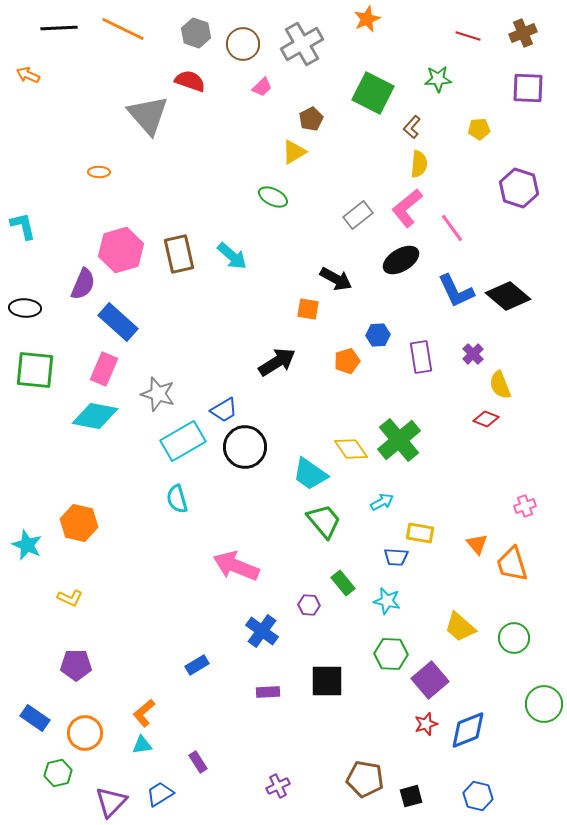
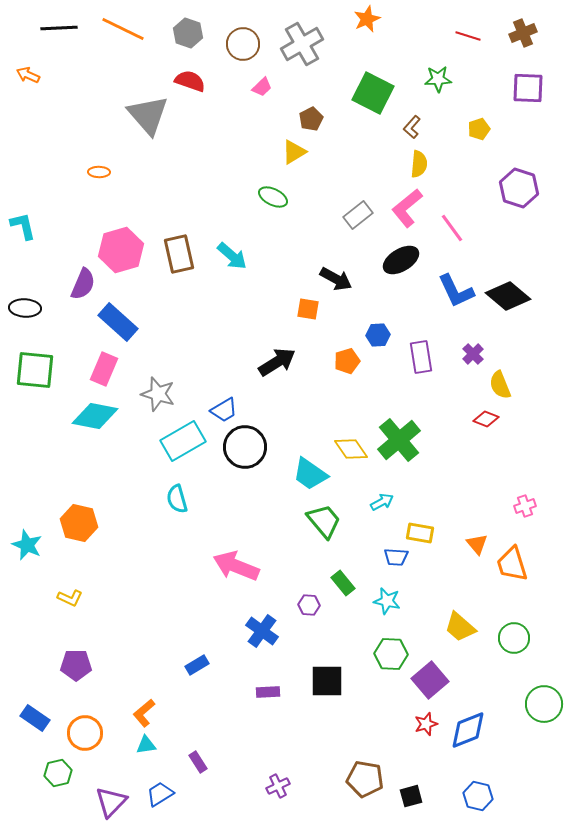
gray hexagon at (196, 33): moved 8 px left
yellow pentagon at (479, 129): rotated 15 degrees counterclockwise
cyan triangle at (142, 745): moved 4 px right
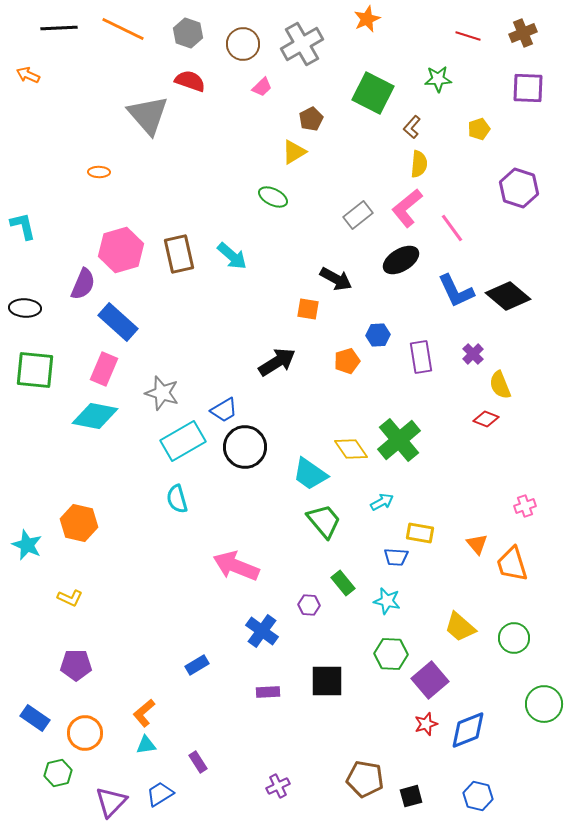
gray star at (158, 394): moved 4 px right, 1 px up
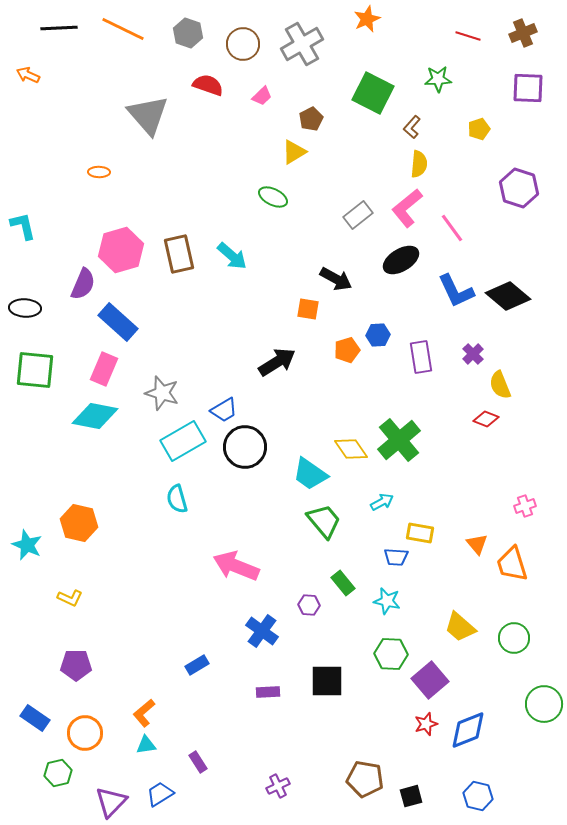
red semicircle at (190, 81): moved 18 px right, 4 px down
pink trapezoid at (262, 87): moved 9 px down
orange pentagon at (347, 361): moved 11 px up
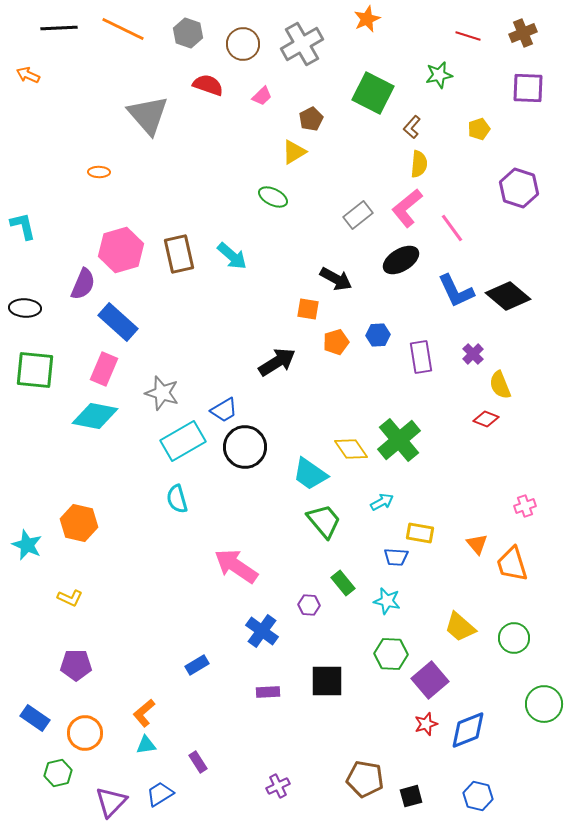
green star at (438, 79): moved 1 px right, 4 px up; rotated 8 degrees counterclockwise
orange pentagon at (347, 350): moved 11 px left, 8 px up
pink arrow at (236, 566): rotated 12 degrees clockwise
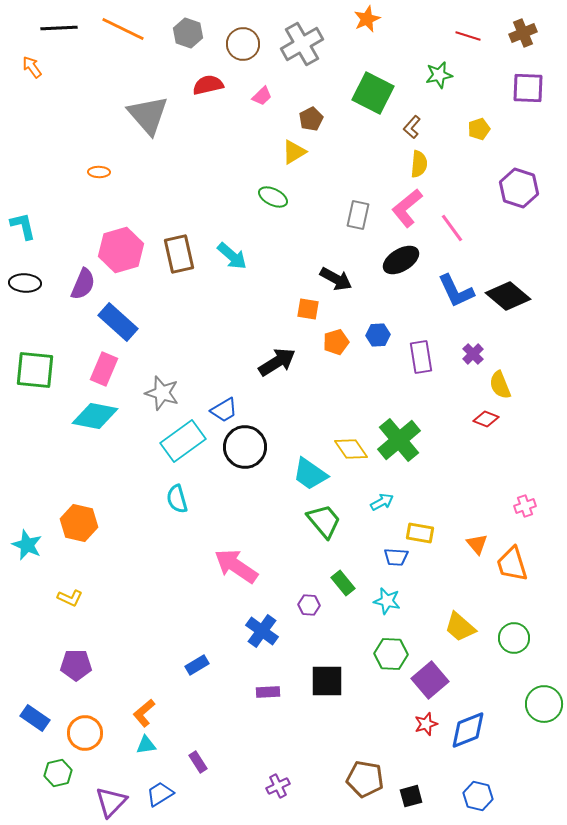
orange arrow at (28, 75): moved 4 px right, 8 px up; rotated 30 degrees clockwise
red semicircle at (208, 85): rotated 32 degrees counterclockwise
gray rectangle at (358, 215): rotated 40 degrees counterclockwise
black ellipse at (25, 308): moved 25 px up
cyan rectangle at (183, 441): rotated 6 degrees counterclockwise
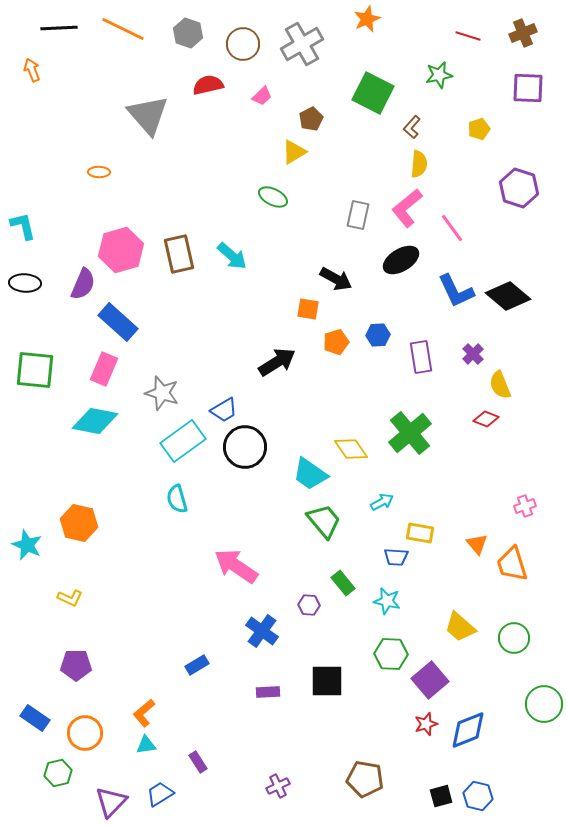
orange arrow at (32, 67): moved 3 px down; rotated 15 degrees clockwise
cyan diamond at (95, 416): moved 5 px down
green cross at (399, 440): moved 11 px right, 7 px up
black square at (411, 796): moved 30 px right
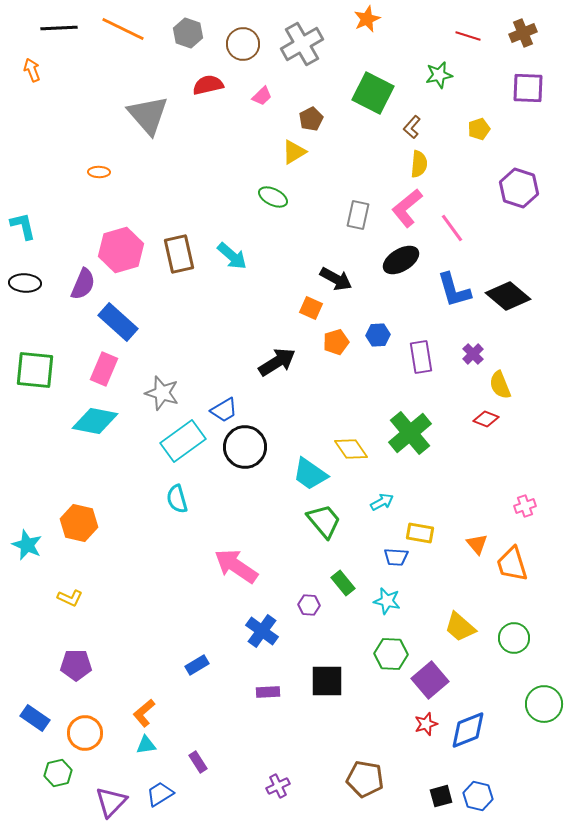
blue L-shape at (456, 291): moved 2 px left, 1 px up; rotated 9 degrees clockwise
orange square at (308, 309): moved 3 px right, 1 px up; rotated 15 degrees clockwise
